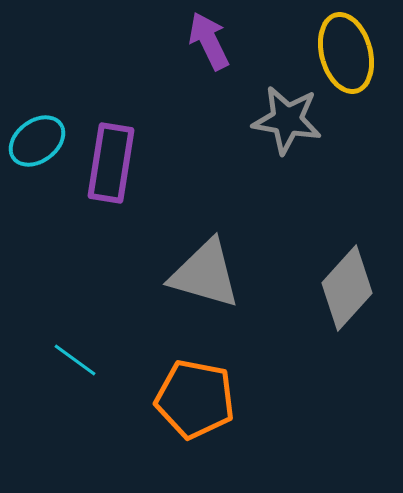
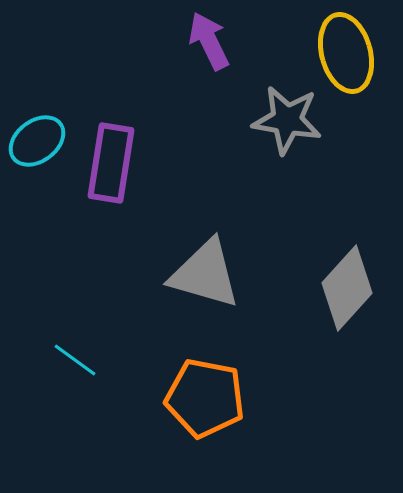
orange pentagon: moved 10 px right, 1 px up
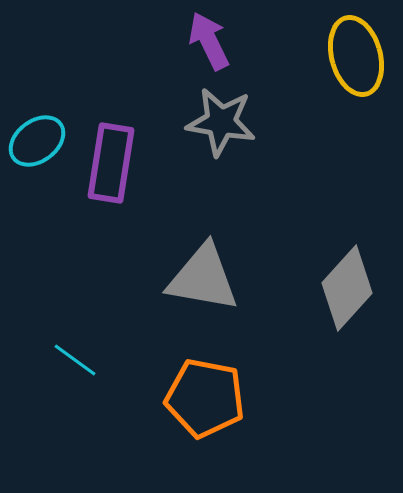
yellow ellipse: moved 10 px right, 3 px down
gray star: moved 66 px left, 2 px down
gray triangle: moved 2 px left, 4 px down; rotated 6 degrees counterclockwise
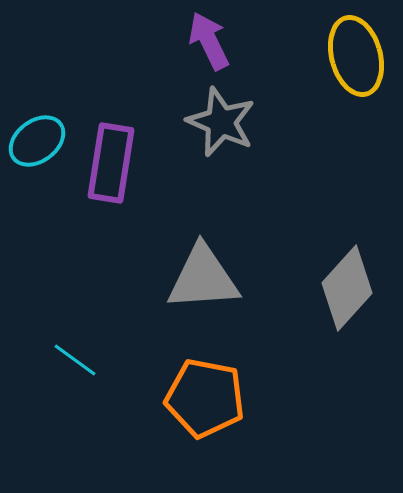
gray star: rotated 14 degrees clockwise
gray triangle: rotated 14 degrees counterclockwise
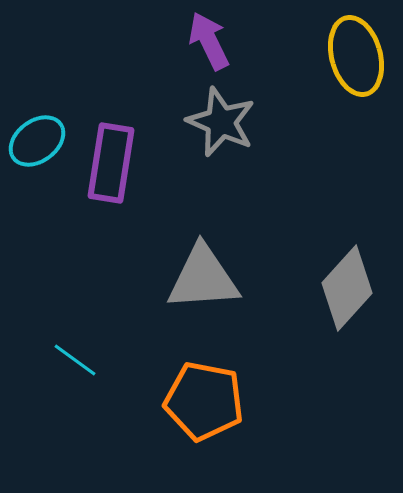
orange pentagon: moved 1 px left, 3 px down
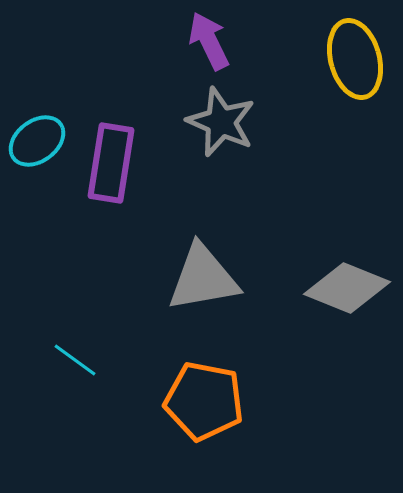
yellow ellipse: moved 1 px left, 3 px down
gray triangle: rotated 6 degrees counterclockwise
gray diamond: rotated 70 degrees clockwise
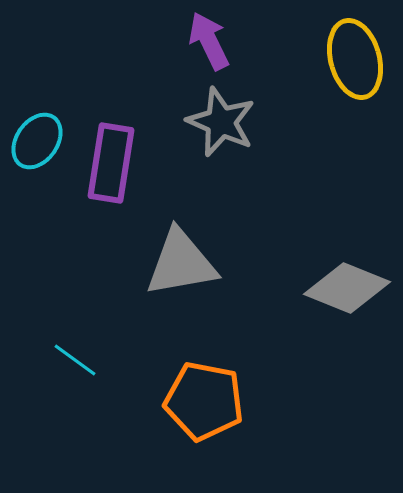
cyan ellipse: rotated 18 degrees counterclockwise
gray triangle: moved 22 px left, 15 px up
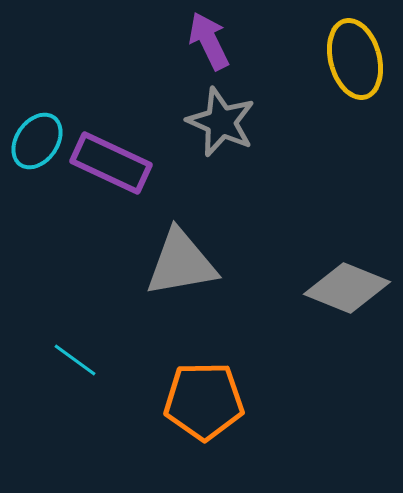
purple rectangle: rotated 74 degrees counterclockwise
orange pentagon: rotated 12 degrees counterclockwise
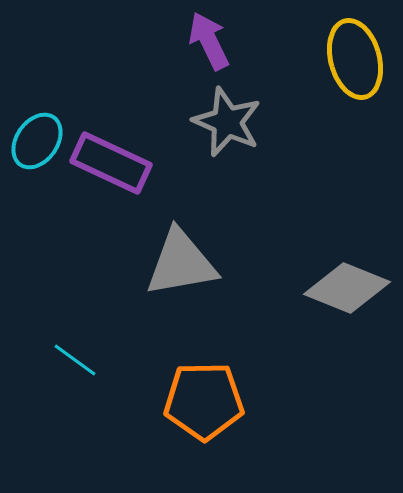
gray star: moved 6 px right
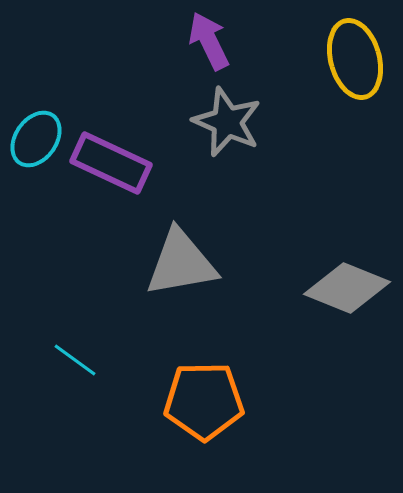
cyan ellipse: moved 1 px left, 2 px up
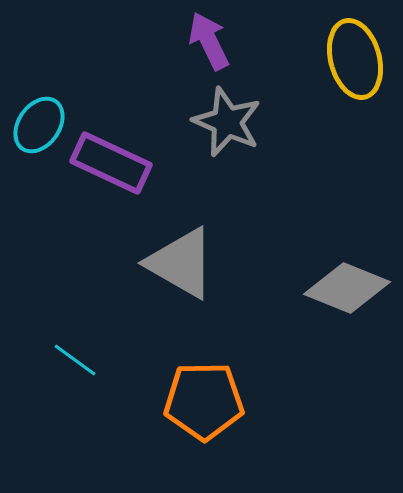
cyan ellipse: moved 3 px right, 14 px up
gray triangle: rotated 40 degrees clockwise
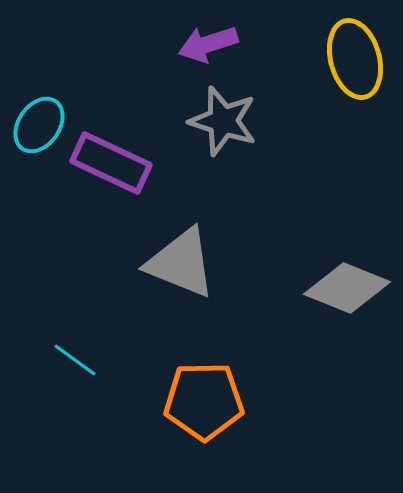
purple arrow: moved 1 px left, 3 px down; rotated 82 degrees counterclockwise
gray star: moved 4 px left, 1 px up; rotated 6 degrees counterclockwise
gray triangle: rotated 8 degrees counterclockwise
